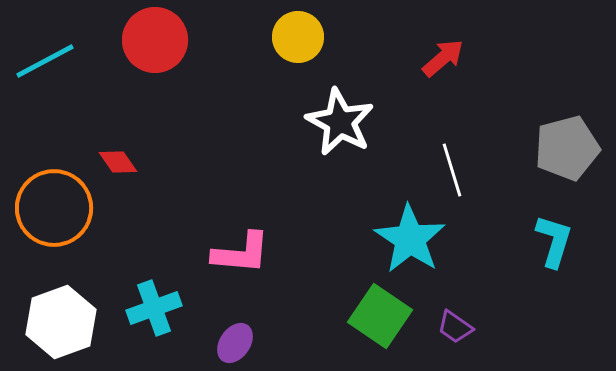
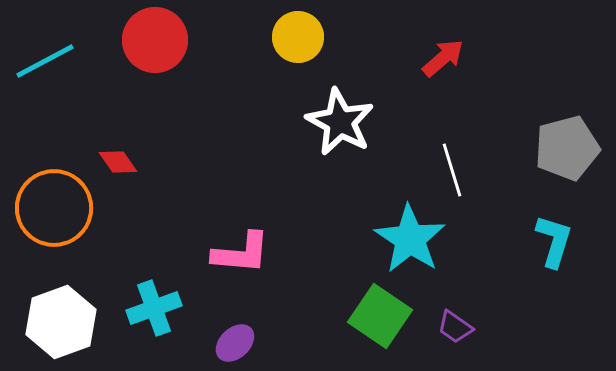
purple ellipse: rotated 12 degrees clockwise
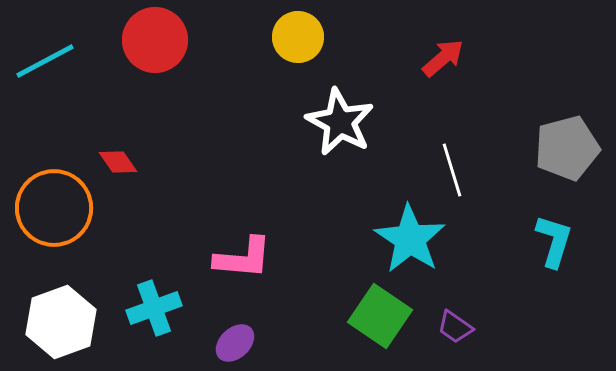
pink L-shape: moved 2 px right, 5 px down
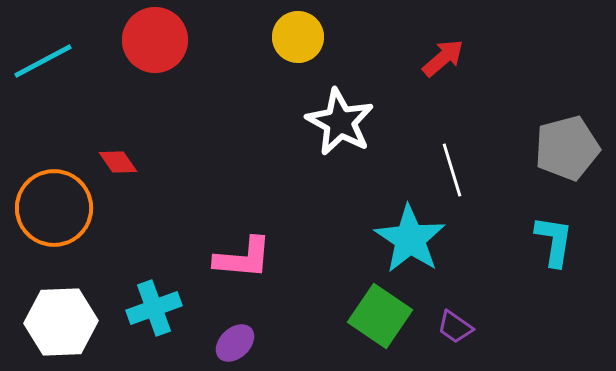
cyan line: moved 2 px left
cyan L-shape: rotated 8 degrees counterclockwise
white hexagon: rotated 18 degrees clockwise
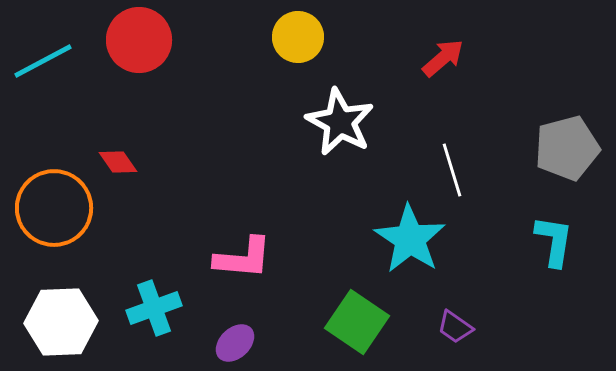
red circle: moved 16 px left
green square: moved 23 px left, 6 px down
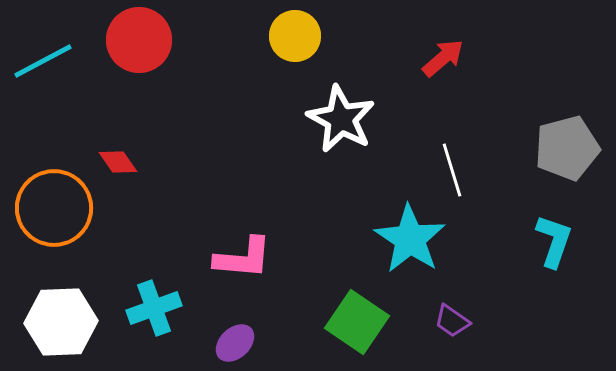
yellow circle: moved 3 px left, 1 px up
white star: moved 1 px right, 3 px up
cyan L-shape: rotated 10 degrees clockwise
purple trapezoid: moved 3 px left, 6 px up
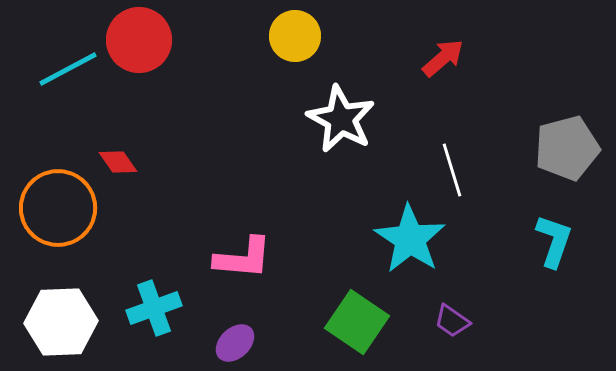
cyan line: moved 25 px right, 8 px down
orange circle: moved 4 px right
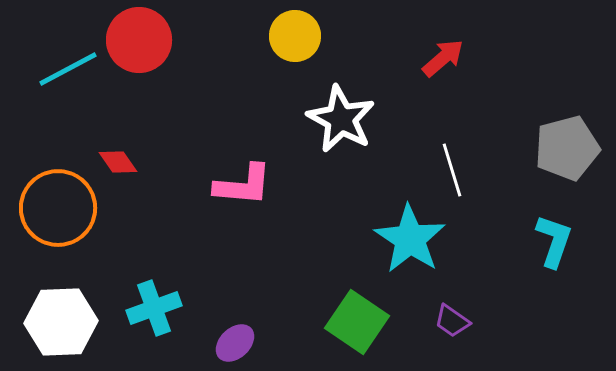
pink L-shape: moved 73 px up
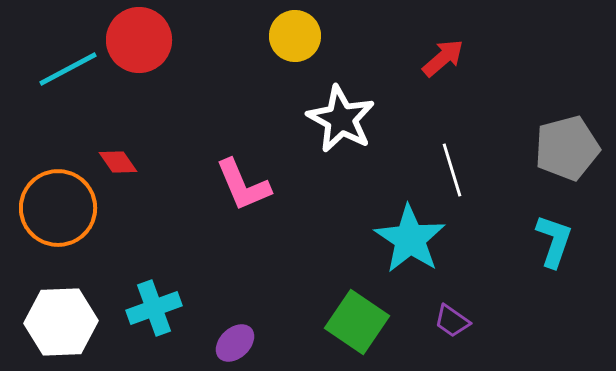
pink L-shape: rotated 62 degrees clockwise
